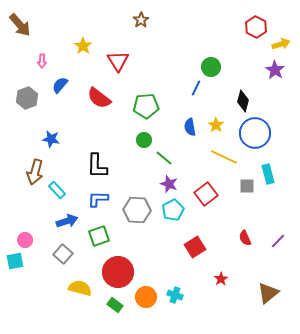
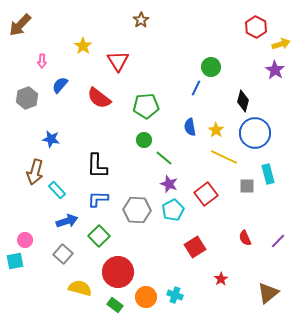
brown arrow at (20, 25): rotated 85 degrees clockwise
yellow star at (216, 125): moved 5 px down
green square at (99, 236): rotated 25 degrees counterclockwise
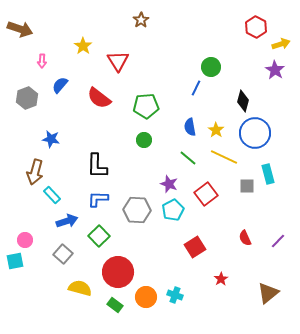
brown arrow at (20, 25): moved 4 px down; rotated 115 degrees counterclockwise
green line at (164, 158): moved 24 px right
cyan rectangle at (57, 190): moved 5 px left, 5 px down
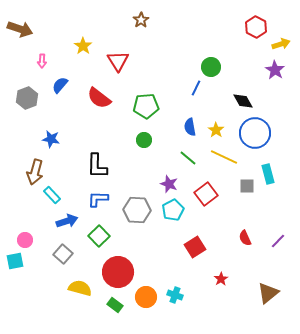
black diamond at (243, 101): rotated 45 degrees counterclockwise
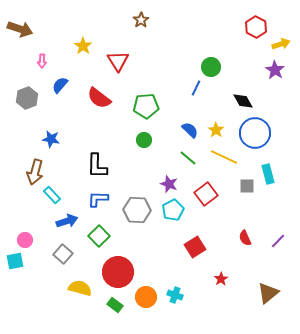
blue semicircle at (190, 127): moved 3 px down; rotated 144 degrees clockwise
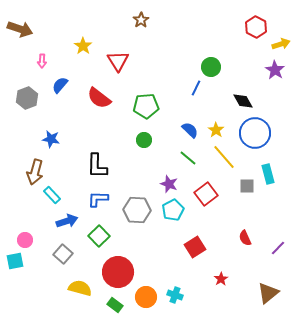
yellow line at (224, 157): rotated 24 degrees clockwise
purple line at (278, 241): moved 7 px down
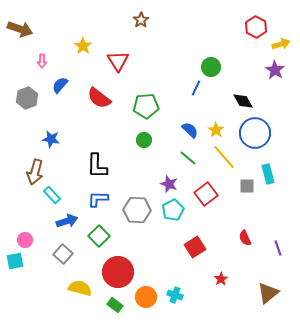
purple line at (278, 248): rotated 63 degrees counterclockwise
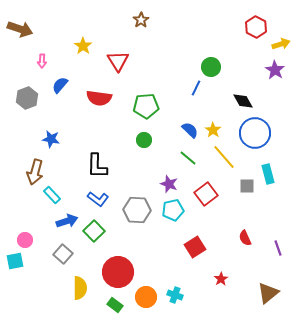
red semicircle at (99, 98): rotated 30 degrees counterclockwise
yellow star at (216, 130): moved 3 px left
blue L-shape at (98, 199): rotated 145 degrees counterclockwise
cyan pentagon at (173, 210): rotated 15 degrees clockwise
green square at (99, 236): moved 5 px left, 5 px up
yellow semicircle at (80, 288): rotated 75 degrees clockwise
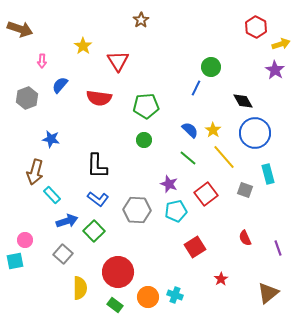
gray square at (247, 186): moved 2 px left, 4 px down; rotated 21 degrees clockwise
cyan pentagon at (173, 210): moved 3 px right, 1 px down
orange circle at (146, 297): moved 2 px right
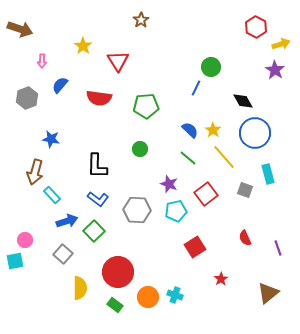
green circle at (144, 140): moved 4 px left, 9 px down
